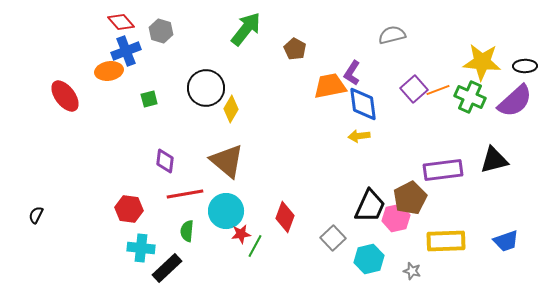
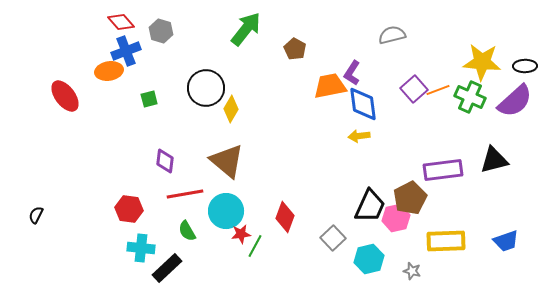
green semicircle at (187, 231): rotated 35 degrees counterclockwise
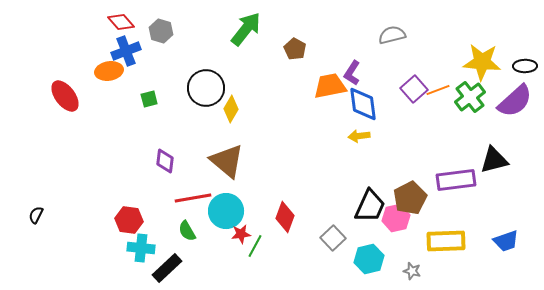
green cross at (470, 97): rotated 28 degrees clockwise
purple rectangle at (443, 170): moved 13 px right, 10 px down
red line at (185, 194): moved 8 px right, 4 px down
red hexagon at (129, 209): moved 11 px down
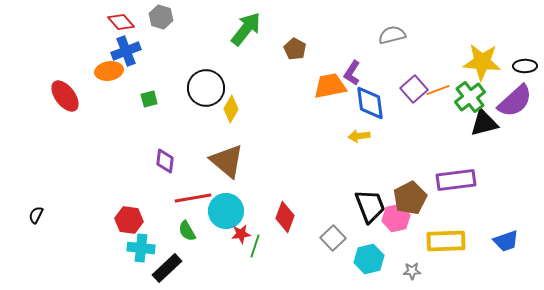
gray hexagon at (161, 31): moved 14 px up
blue diamond at (363, 104): moved 7 px right, 1 px up
black triangle at (494, 160): moved 10 px left, 37 px up
black trapezoid at (370, 206): rotated 45 degrees counterclockwise
green line at (255, 246): rotated 10 degrees counterclockwise
gray star at (412, 271): rotated 18 degrees counterclockwise
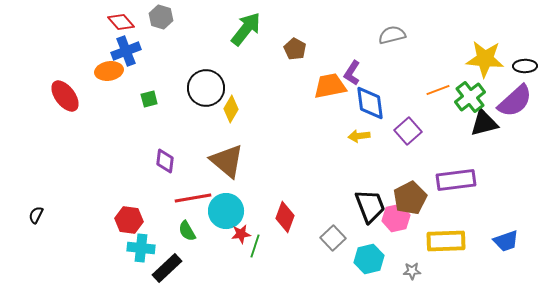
yellow star at (482, 62): moved 3 px right, 3 px up
purple square at (414, 89): moved 6 px left, 42 px down
